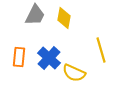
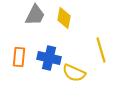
blue cross: rotated 30 degrees counterclockwise
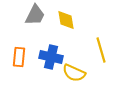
yellow diamond: moved 2 px right, 2 px down; rotated 20 degrees counterclockwise
blue cross: moved 2 px right, 1 px up
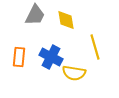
yellow line: moved 6 px left, 3 px up
blue cross: rotated 15 degrees clockwise
yellow semicircle: rotated 15 degrees counterclockwise
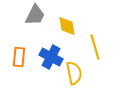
yellow diamond: moved 1 px right, 6 px down
yellow semicircle: rotated 110 degrees counterclockwise
